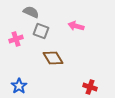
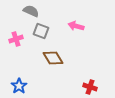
gray semicircle: moved 1 px up
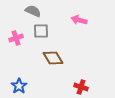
gray semicircle: moved 2 px right
pink arrow: moved 3 px right, 6 px up
gray square: rotated 21 degrees counterclockwise
pink cross: moved 1 px up
red cross: moved 9 px left
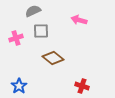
gray semicircle: rotated 49 degrees counterclockwise
brown diamond: rotated 20 degrees counterclockwise
red cross: moved 1 px right, 1 px up
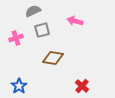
pink arrow: moved 4 px left, 1 px down
gray square: moved 1 px right, 1 px up; rotated 14 degrees counterclockwise
brown diamond: rotated 30 degrees counterclockwise
red cross: rotated 24 degrees clockwise
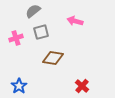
gray semicircle: rotated 14 degrees counterclockwise
gray square: moved 1 px left, 2 px down
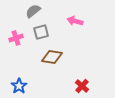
brown diamond: moved 1 px left, 1 px up
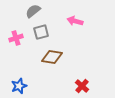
blue star: rotated 14 degrees clockwise
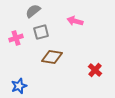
red cross: moved 13 px right, 16 px up
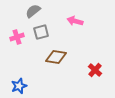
pink cross: moved 1 px right, 1 px up
brown diamond: moved 4 px right
